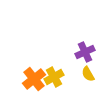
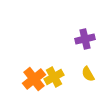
purple cross: moved 13 px up; rotated 12 degrees clockwise
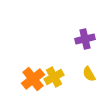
yellow semicircle: moved 1 px right
orange cross: moved 1 px left
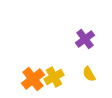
purple cross: rotated 24 degrees counterclockwise
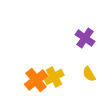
purple cross: moved 1 px up; rotated 18 degrees counterclockwise
orange cross: moved 3 px right, 1 px down
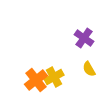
purple cross: moved 1 px left
yellow semicircle: moved 5 px up
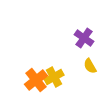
yellow semicircle: moved 1 px right, 3 px up
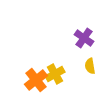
yellow semicircle: rotated 21 degrees clockwise
yellow cross: moved 1 px right, 3 px up
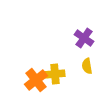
yellow semicircle: moved 3 px left
yellow cross: rotated 24 degrees clockwise
